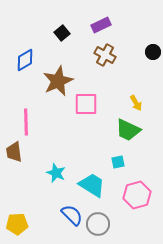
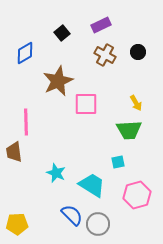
black circle: moved 15 px left
blue diamond: moved 7 px up
green trapezoid: moved 1 px right; rotated 28 degrees counterclockwise
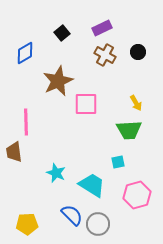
purple rectangle: moved 1 px right, 3 px down
yellow pentagon: moved 10 px right
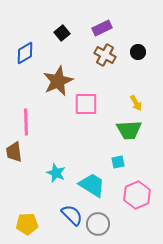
pink hexagon: rotated 8 degrees counterclockwise
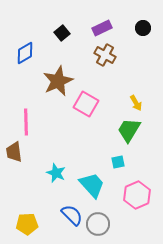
black circle: moved 5 px right, 24 px up
pink square: rotated 30 degrees clockwise
green trapezoid: rotated 124 degrees clockwise
cyan trapezoid: rotated 16 degrees clockwise
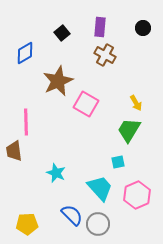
purple rectangle: moved 2 px left, 1 px up; rotated 60 degrees counterclockwise
brown trapezoid: moved 1 px up
cyan trapezoid: moved 8 px right, 3 px down
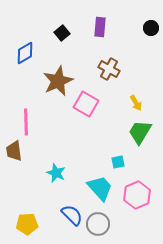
black circle: moved 8 px right
brown cross: moved 4 px right, 14 px down
green trapezoid: moved 11 px right, 2 px down
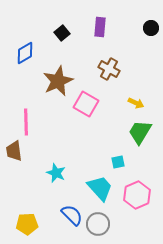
yellow arrow: rotated 35 degrees counterclockwise
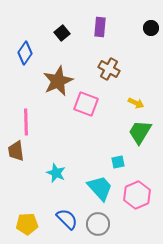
blue diamond: rotated 25 degrees counterclockwise
pink square: rotated 10 degrees counterclockwise
brown trapezoid: moved 2 px right
blue semicircle: moved 5 px left, 4 px down
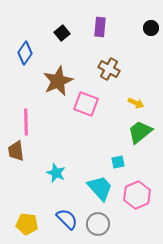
green trapezoid: rotated 20 degrees clockwise
yellow pentagon: rotated 10 degrees clockwise
